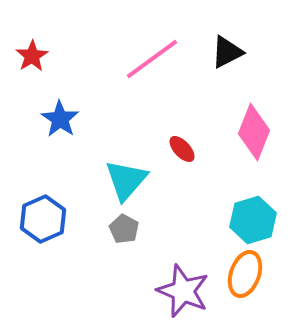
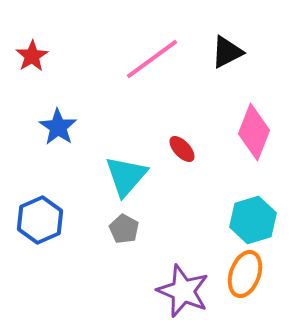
blue star: moved 2 px left, 8 px down
cyan triangle: moved 4 px up
blue hexagon: moved 3 px left, 1 px down
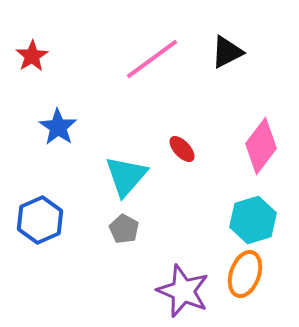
pink diamond: moved 7 px right, 14 px down; rotated 16 degrees clockwise
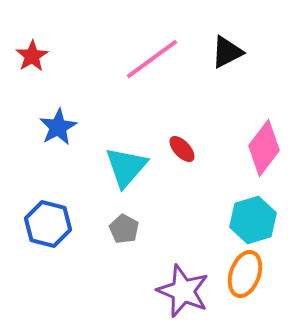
blue star: rotated 9 degrees clockwise
pink diamond: moved 3 px right, 2 px down
cyan triangle: moved 9 px up
blue hexagon: moved 8 px right, 4 px down; rotated 21 degrees counterclockwise
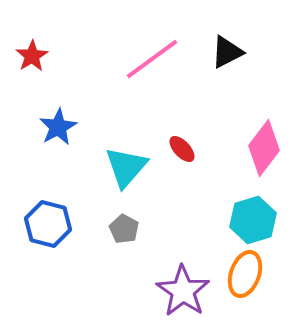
purple star: rotated 12 degrees clockwise
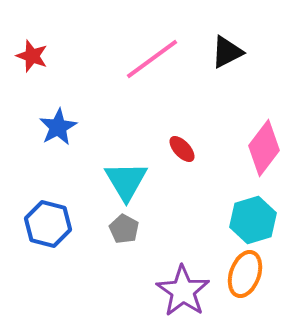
red star: rotated 20 degrees counterclockwise
cyan triangle: moved 14 px down; rotated 12 degrees counterclockwise
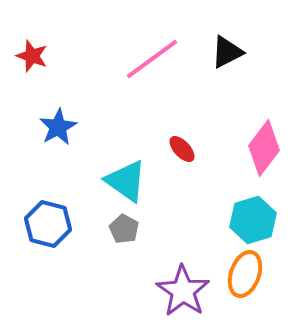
cyan triangle: rotated 24 degrees counterclockwise
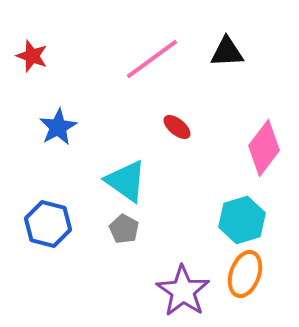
black triangle: rotated 24 degrees clockwise
red ellipse: moved 5 px left, 22 px up; rotated 8 degrees counterclockwise
cyan hexagon: moved 11 px left
